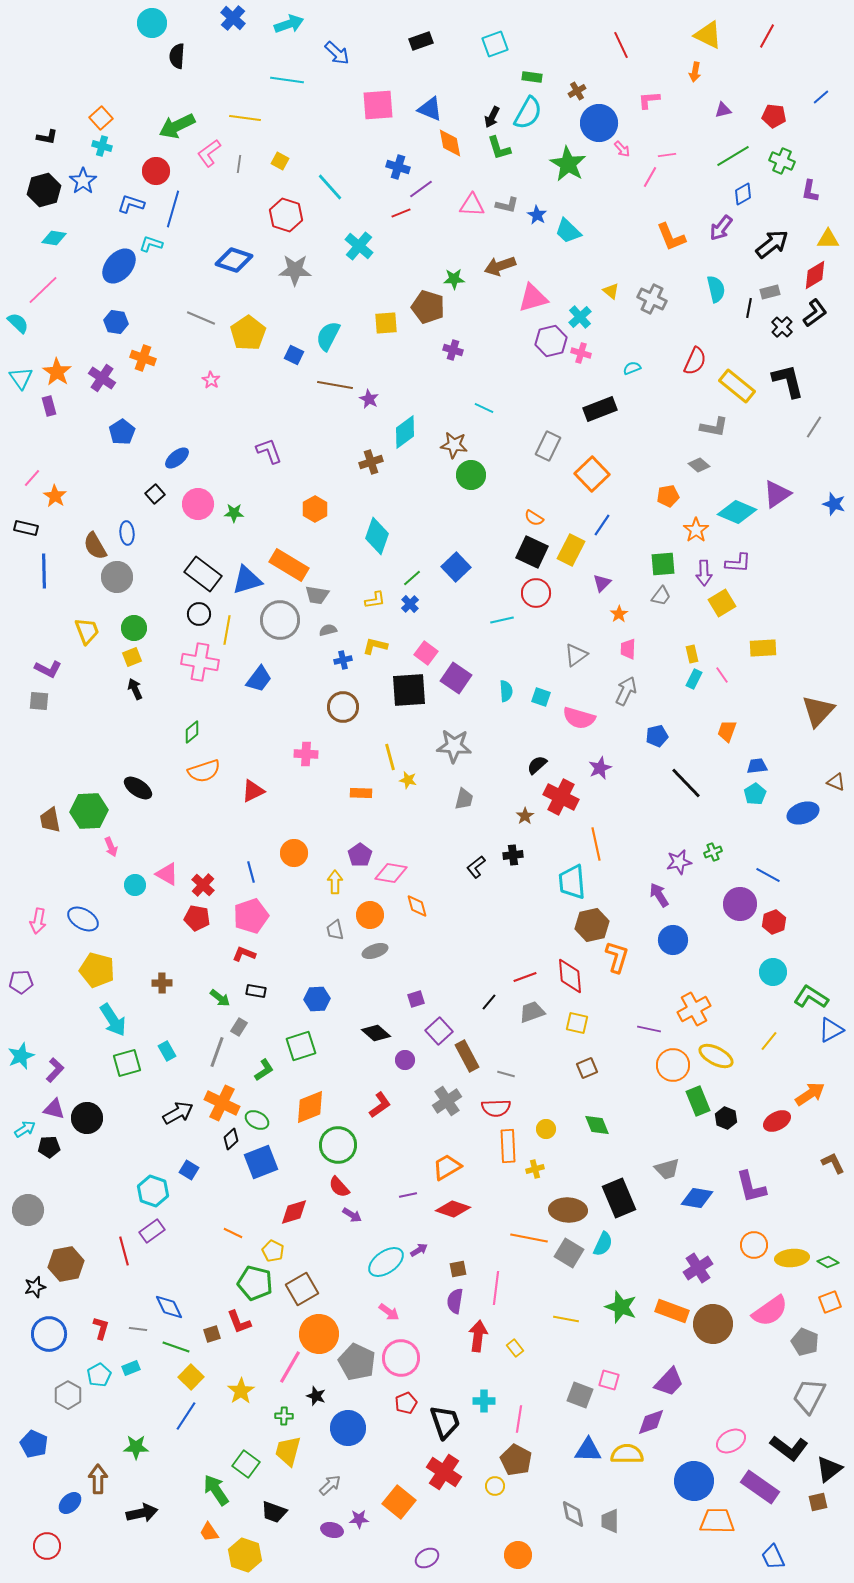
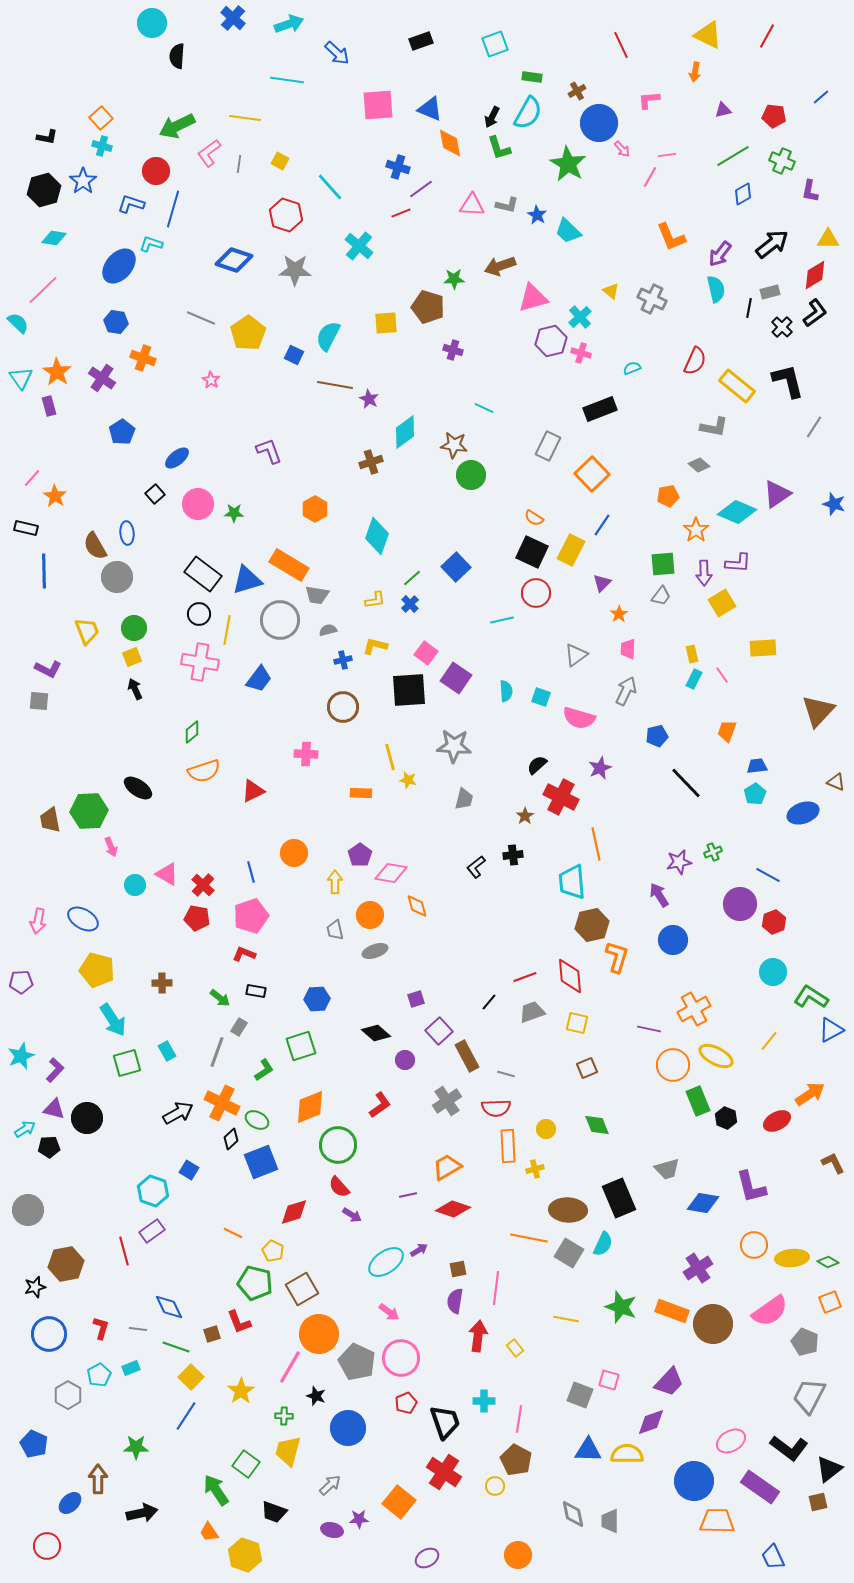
purple arrow at (721, 228): moved 1 px left, 26 px down
blue diamond at (697, 1198): moved 6 px right, 5 px down
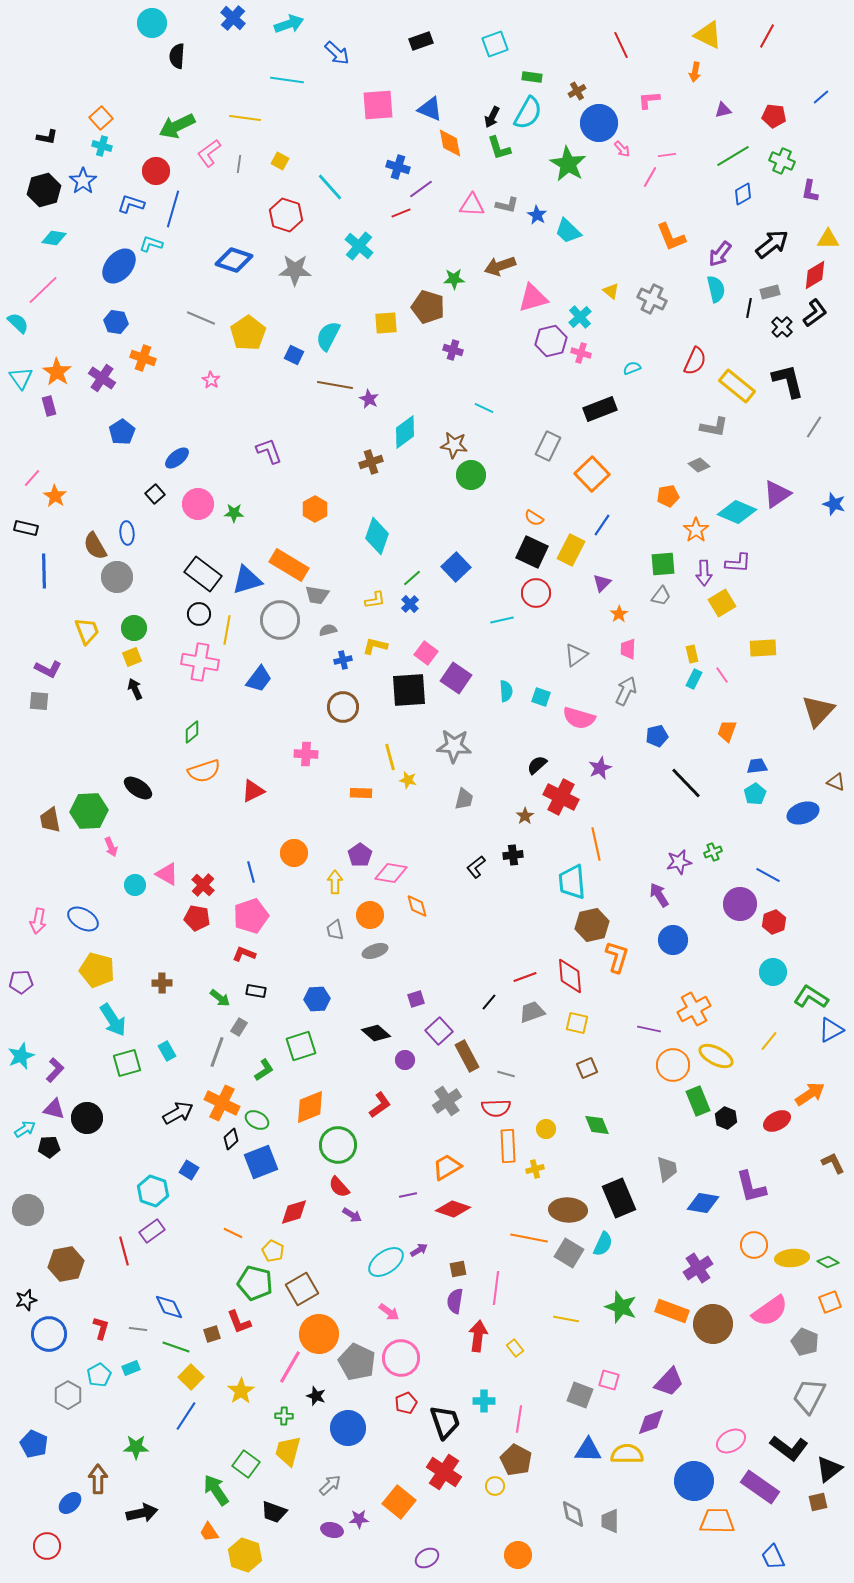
gray trapezoid at (667, 1169): rotated 84 degrees counterclockwise
black star at (35, 1287): moved 9 px left, 13 px down
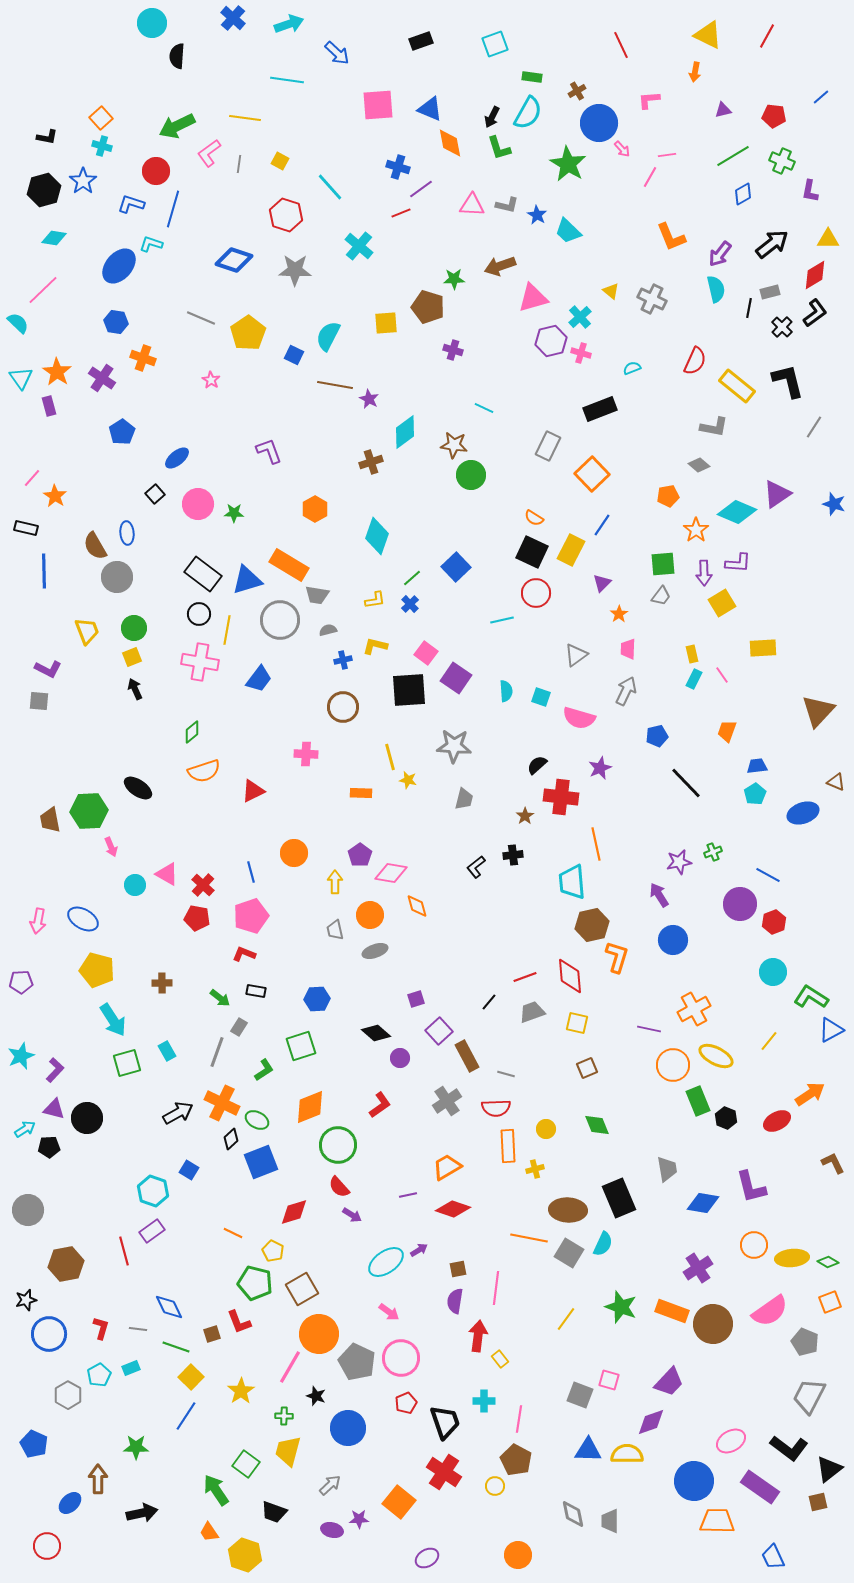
red cross at (561, 797): rotated 20 degrees counterclockwise
purple circle at (405, 1060): moved 5 px left, 2 px up
yellow line at (566, 1319): rotated 65 degrees counterclockwise
yellow rectangle at (515, 1348): moved 15 px left, 11 px down
